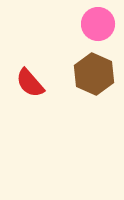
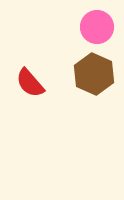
pink circle: moved 1 px left, 3 px down
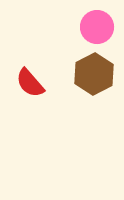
brown hexagon: rotated 9 degrees clockwise
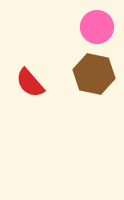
brown hexagon: rotated 21 degrees counterclockwise
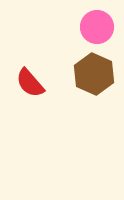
brown hexagon: rotated 12 degrees clockwise
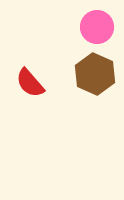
brown hexagon: moved 1 px right
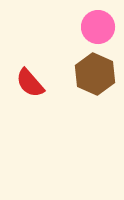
pink circle: moved 1 px right
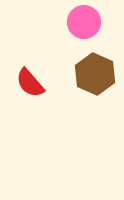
pink circle: moved 14 px left, 5 px up
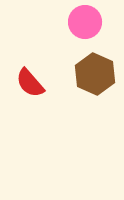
pink circle: moved 1 px right
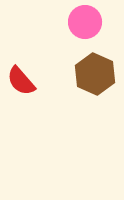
red semicircle: moved 9 px left, 2 px up
